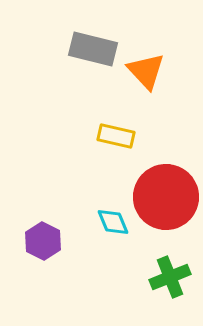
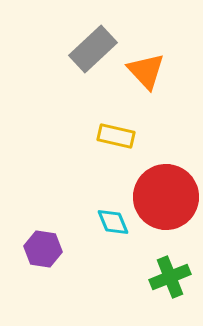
gray rectangle: rotated 57 degrees counterclockwise
purple hexagon: moved 8 px down; rotated 18 degrees counterclockwise
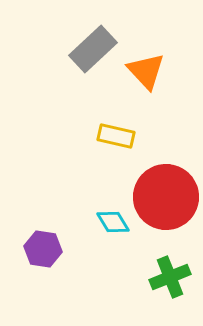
cyan diamond: rotated 8 degrees counterclockwise
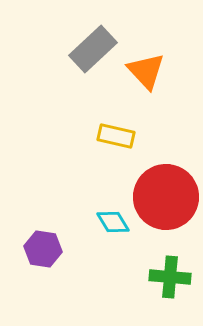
green cross: rotated 27 degrees clockwise
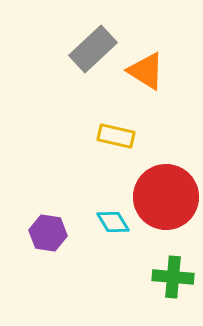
orange triangle: rotated 15 degrees counterclockwise
purple hexagon: moved 5 px right, 16 px up
green cross: moved 3 px right
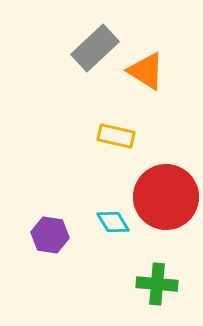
gray rectangle: moved 2 px right, 1 px up
purple hexagon: moved 2 px right, 2 px down
green cross: moved 16 px left, 7 px down
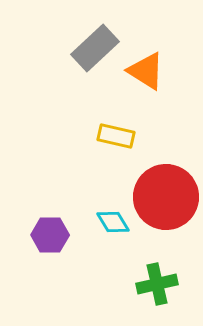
purple hexagon: rotated 9 degrees counterclockwise
green cross: rotated 18 degrees counterclockwise
